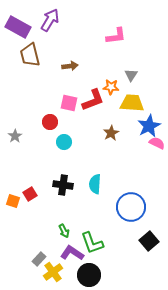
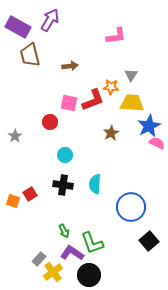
cyan circle: moved 1 px right, 13 px down
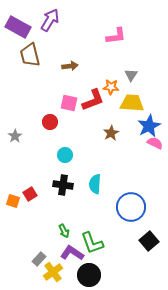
pink semicircle: moved 2 px left
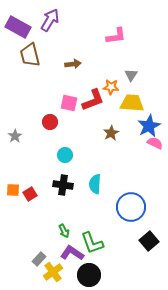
brown arrow: moved 3 px right, 2 px up
orange square: moved 11 px up; rotated 16 degrees counterclockwise
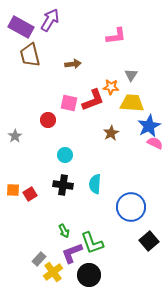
purple rectangle: moved 3 px right
red circle: moved 2 px left, 2 px up
purple L-shape: rotated 55 degrees counterclockwise
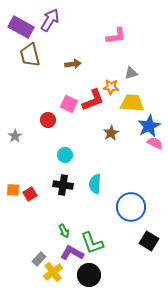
gray triangle: moved 2 px up; rotated 40 degrees clockwise
pink square: moved 1 px down; rotated 12 degrees clockwise
black square: rotated 18 degrees counterclockwise
purple L-shape: rotated 50 degrees clockwise
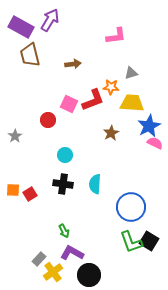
black cross: moved 1 px up
green L-shape: moved 39 px right, 1 px up
